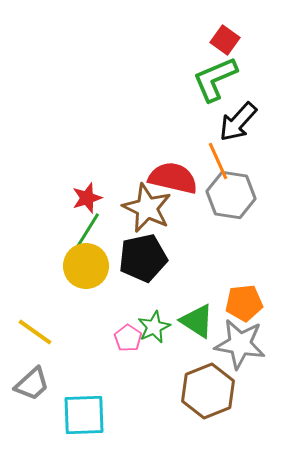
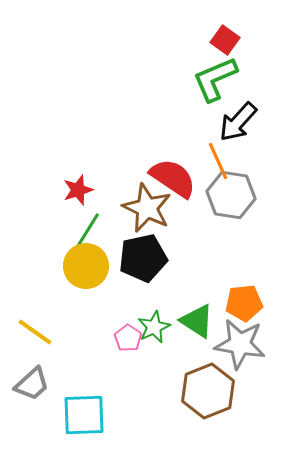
red semicircle: rotated 21 degrees clockwise
red star: moved 9 px left, 8 px up
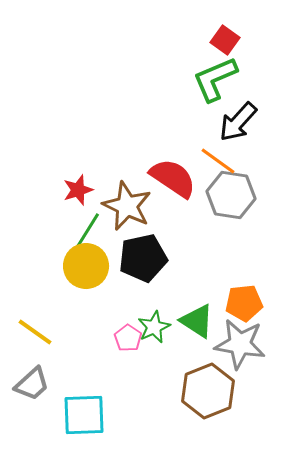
orange line: rotated 30 degrees counterclockwise
brown star: moved 20 px left, 2 px up
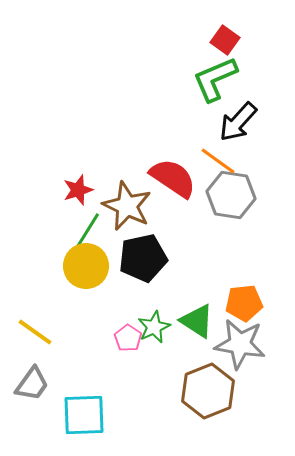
gray trapezoid: rotated 12 degrees counterclockwise
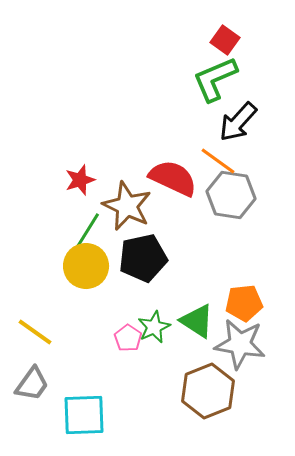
red semicircle: rotated 9 degrees counterclockwise
red star: moved 2 px right, 10 px up
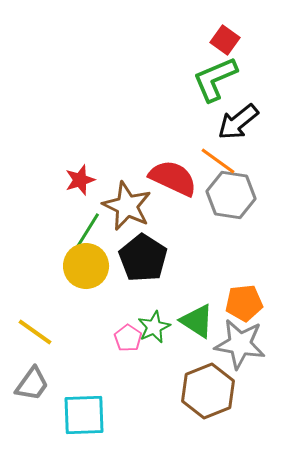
black arrow: rotated 9 degrees clockwise
black pentagon: rotated 27 degrees counterclockwise
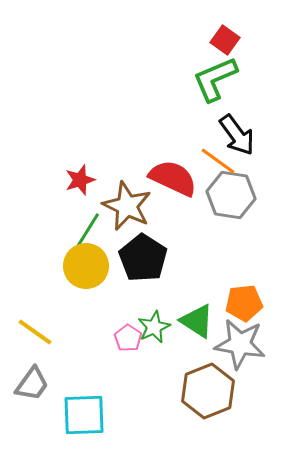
black arrow: moved 1 px left, 13 px down; rotated 87 degrees counterclockwise
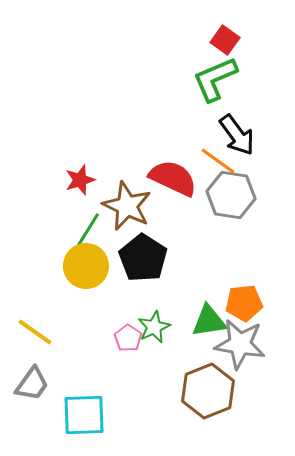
green triangle: moved 12 px right; rotated 42 degrees counterclockwise
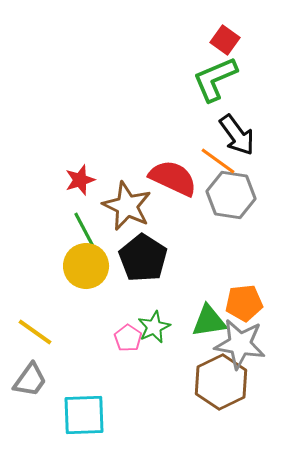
green line: rotated 60 degrees counterclockwise
gray trapezoid: moved 2 px left, 4 px up
brown hexagon: moved 13 px right, 9 px up; rotated 4 degrees counterclockwise
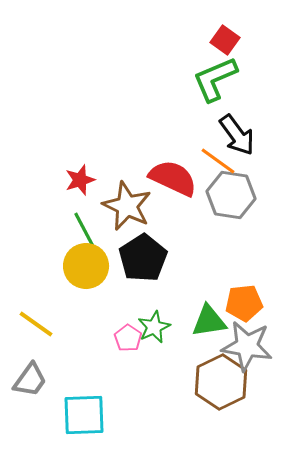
black pentagon: rotated 6 degrees clockwise
yellow line: moved 1 px right, 8 px up
gray star: moved 7 px right, 2 px down
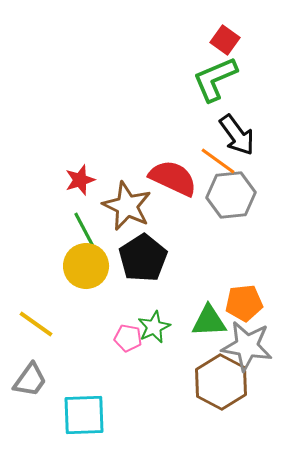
gray hexagon: rotated 15 degrees counterclockwise
green triangle: rotated 6 degrees clockwise
pink pentagon: rotated 24 degrees counterclockwise
brown hexagon: rotated 6 degrees counterclockwise
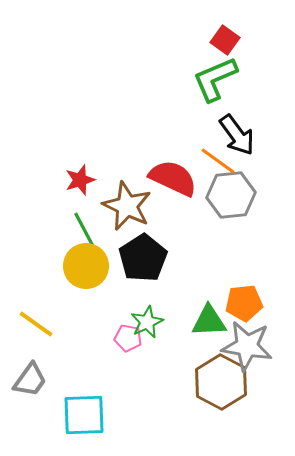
green star: moved 7 px left, 5 px up
